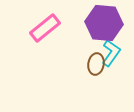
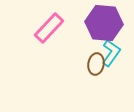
pink rectangle: moved 4 px right; rotated 8 degrees counterclockwise
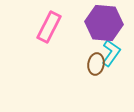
pink rectangle: moved 1 px up; rotated 16 degrees counterclockwise
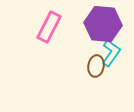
purple hexagon: moved 1 px left, 1 px down
brown ellipse: moved 2 px down
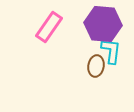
pink rectangle: rotated 8 degrees clockwise
cyan L-shape: moved 2 px up; rotated 28 degrees counterclockwise
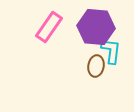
purple hexagon: moved 7 px left, 3 px down
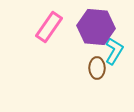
cyan L-shape: moved 3 px right; rotated 24 degrees clockwise
brown ellipse: moved 1 px right, 2 px down; rotated 10 degrees counterclockwise
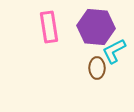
pink rectangle: rotated 44 degrees counterclockwise
cyan L-shape: rotated 148 degrees counterclockwise
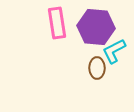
pink rectangle: moved 8 px right, 4 px up
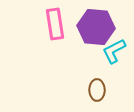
pink rectangle: moved 2 px left, 1 px down
brown ellipse: moved 22 px down
